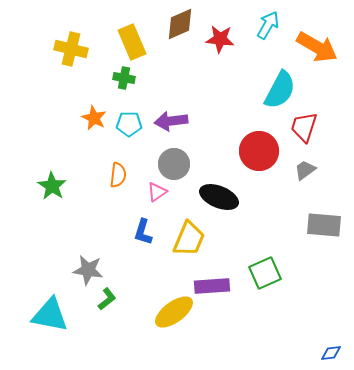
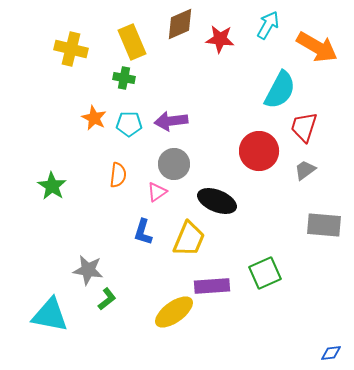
black ellipse: moved 2 px left, 4 px down
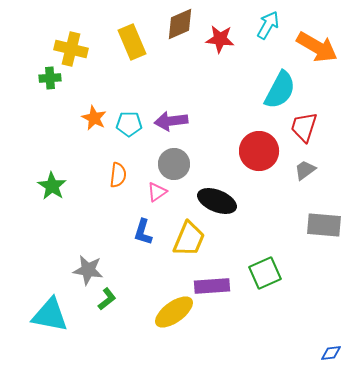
green cross: moved 74 px left; rotated 15 degrees counterclockwise
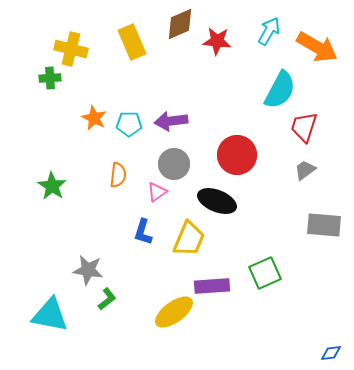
cyan arrow: moved 1 px right, 6 px down
red star: moved 3 px left, 2 px down
red circle: moved 22 px left, 4 px down
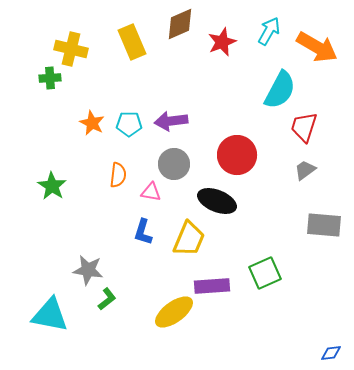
red star: moved 5 px right, 1 px down; rotated 28 degrees counterclockwise
orange star: moved 2 px left, 5 px down
pink triangle: moved 6 px left; rotated 45 degrees clockwise
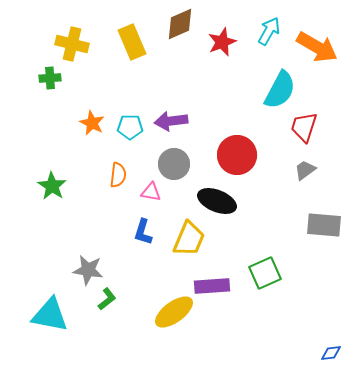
yellow cross: moved 1 px right, 5 px up
cyan pentagon: moved 1 px right, 3 px down
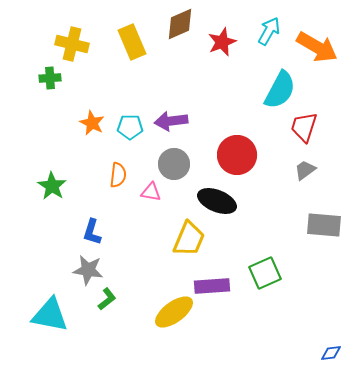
blue L-shape: moved 51 px left
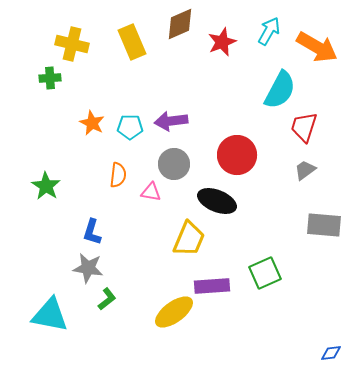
green star: moved 6 px left
gray star: moved 2 px up
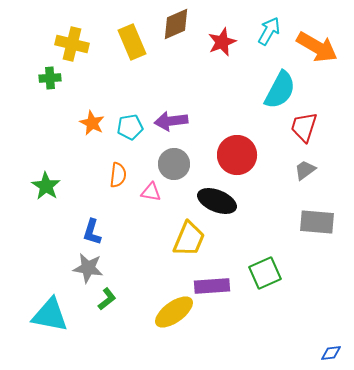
brown diamond: moved 4 px left
cyan pentagon: rotated 10 degrees counterclockwise
gray rectangle: moved 7 px left, 3 px up
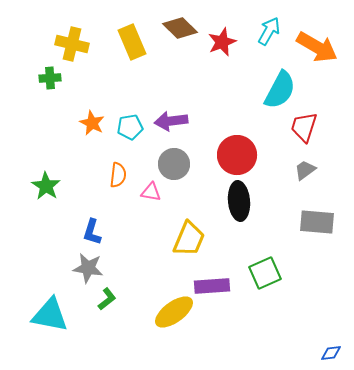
brown diamond: moved 4 px right, 4 px down; rotated 68 degrees clockwise
black ellipse: moved 22 px right; rotated 63 degrees clockwise
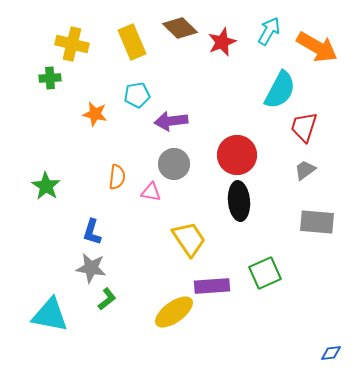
orange star: moved 3 px right, 9 px up; rotated 15 degrees counterclockwise
cyan pentagon: moved 7 px right, 32 px up
orange semicircle: moved 1 px left, 2 px down
yellow trapezoid: rotated 57 degrees counterclockwise
gray star: moved 3 px right
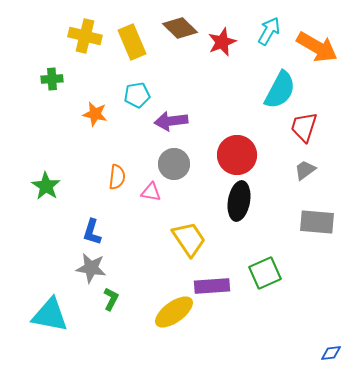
yellow cross: moved 13 px right, 8 px up
green cross: moved 2 px right, 1 px down
black ellipse: rotated 15 degrees clockwise
green L-shape: moved 4 px right; rotated 25 degrees counterclockwise
